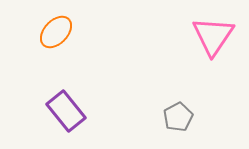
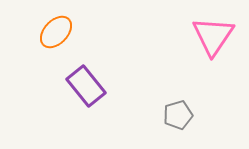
purple rectangle: moved 20 px right, 25 px up
gray pentagon: moved 2 px up; rotated 12 degrees clockwise
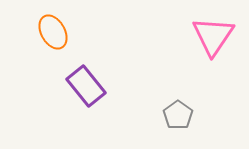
orange ellipse: moved 3 px left; rotated 72 degrees counterclockwise
gray pentagon: rotated 20 degrees counterclockwise
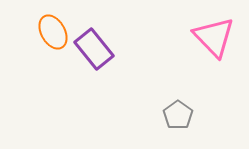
pink triangle: moved 1 px right, 1 px down; rotated 18 degrees counterclockwise
purple rectangle: moved 8 px right, 37 px up
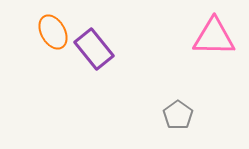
pink triangle: rotated 45 degrees counterclockwise
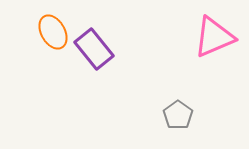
pink triangle: rotated 24 degrees counterclockwise
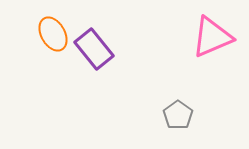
orange ellipse: moved 2 px down
pink triangle: moved 2 px left
